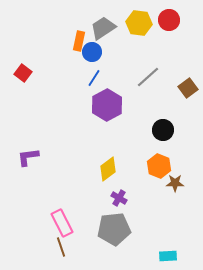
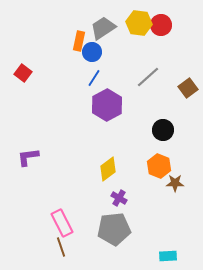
red circle: moved 8 px left, 5 px down
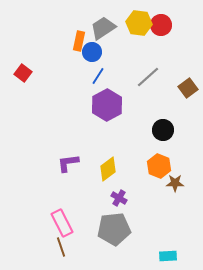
blue line: moved 4 px right, 2 px up
purple L-shape: moved 40 px right, 6 px down
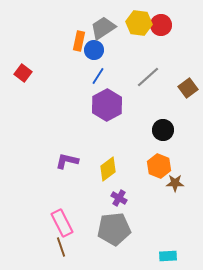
blue circle: moved 2 px right, 2 px up
purple L-shape: moved 1 px left, 2 px up; rotated 20 degrees clockwise
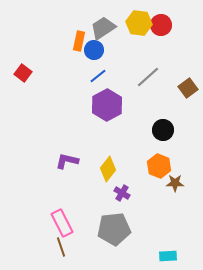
blue line: rotated 18 degrees clockwise
yellow diamond: rotated 15 degrees counterclockwise
purple cross: moved 3 px right, 5 px up
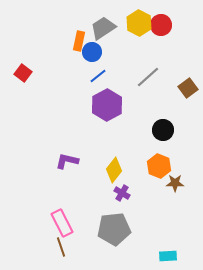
yellow hexagon: rotated 20 degrees clockwise
blue circle: moved 2 px left, 2 px down
yellow diamond: moved 6 px right, 1 px down
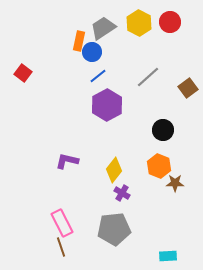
red circle: moved 9 px right, 3 px up
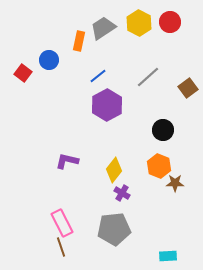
blue circle: moved 43 px left, 8 px down
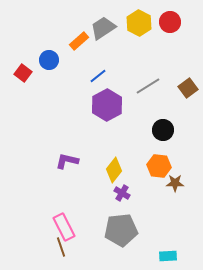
orange rectangle: rotated 36 degrees clockwise
gray line: moved 9 px down; rotated 10 degrees clockwise
orange hexagon: rotated 15 degrees counterclockwise
pink rectangle: moved 2 px right, 4 px down
gray pentagon: moved 7 px right, 1 px down
